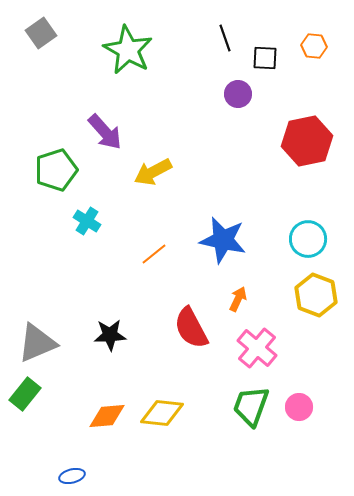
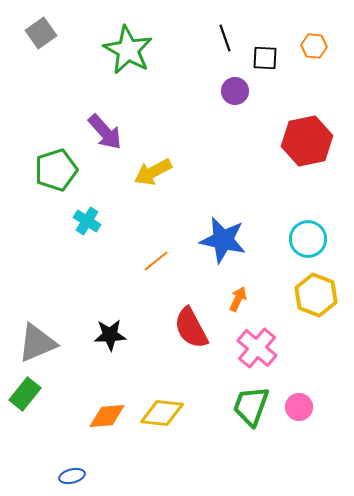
purple circle: moved 3 px left, 3 px up
orange line: moved 2 px right, 7 px down
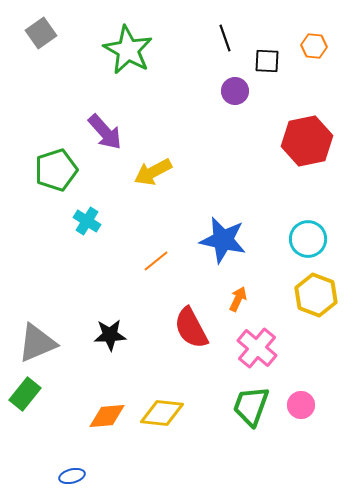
black square: moved 2 px right, 3 px down
pink circle: moved 2 px right, 2 px up
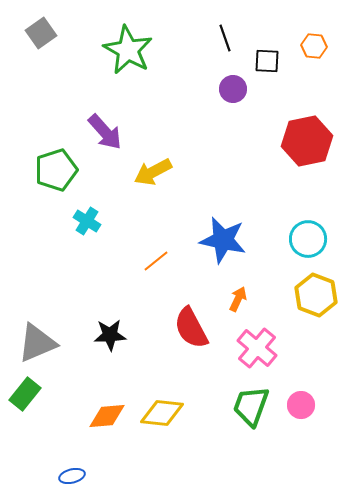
purple circle: moved 2 px left, 2 px up
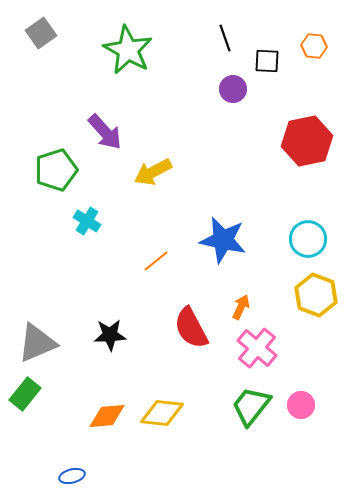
orange arrow: moved 3 px right, 8 px down
green trapezoid: rotated 18 degrees clockwise
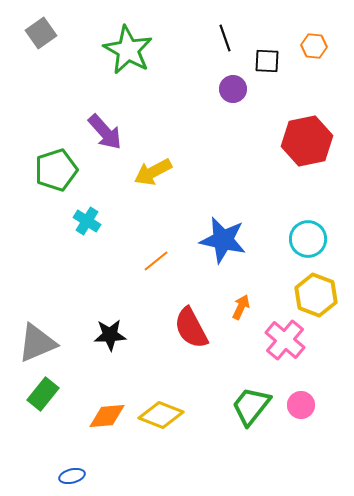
pink cross: moved 28 px right, 8 px up
green rectangle: moved 18 px right
yellow diamond: moved 1 px left, 2 px down; rotated 15 degrees clockwise
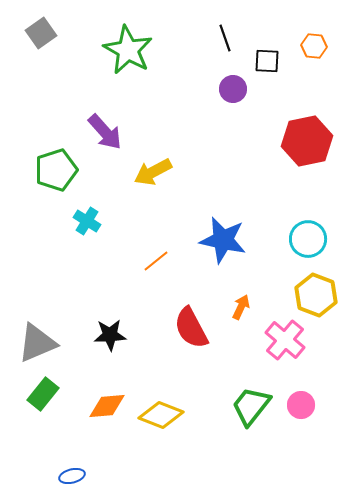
orange diamond: moved 10 px up
